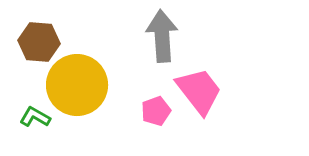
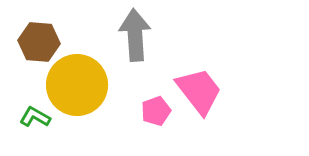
gray arrow: moved 27 px left, 1 px up
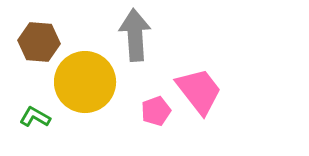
yellow circle: moved 8 px right, 3 px up
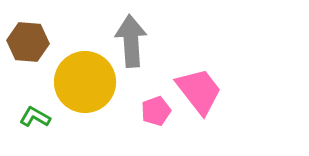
gray arrow: moved 4 px left, 6 px down
brown hexagon: moved 11 px left
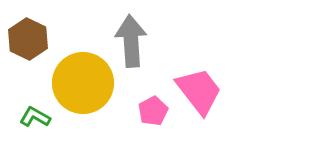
brown hexagon: moved 3 px up; rotated 21 degrees clockwise
yellow circle: moved 2 px left, 1 px down
pink pentagon: moved 3 px left; rotated 8 degrees counterclockwise
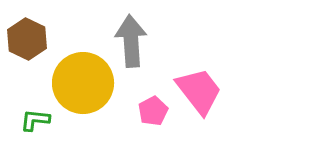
brown hexagon: moved 1 px left
green L-shape: moved 3 px down; rotated 24 degrees counterclockwise
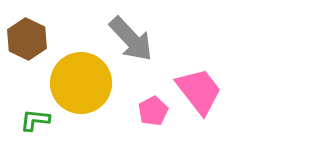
gray arrow: moved 2 px up; rotated 141 degrees clockwise
yellow circle: moved 2 px left
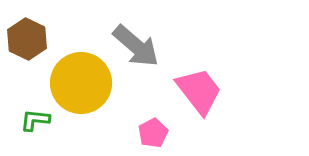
gray arrow: moved 5 px right, 7 px down; rotated 6 degrees counterclockwise
pink pentagon: moved 22 px down
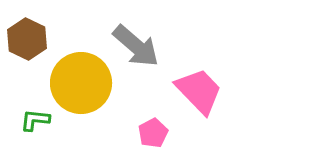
pink trapezoid: rotated 6 degrees counterclockwise
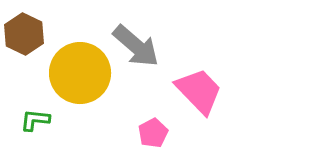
brown hexagon: moved 3 px left, 5 px up
yellow circle: moved 1 px left, 10 px up
